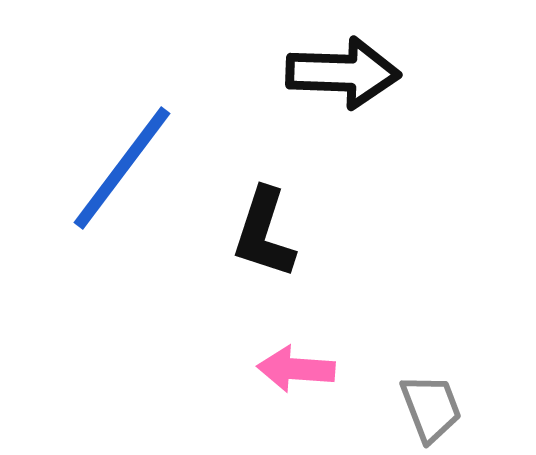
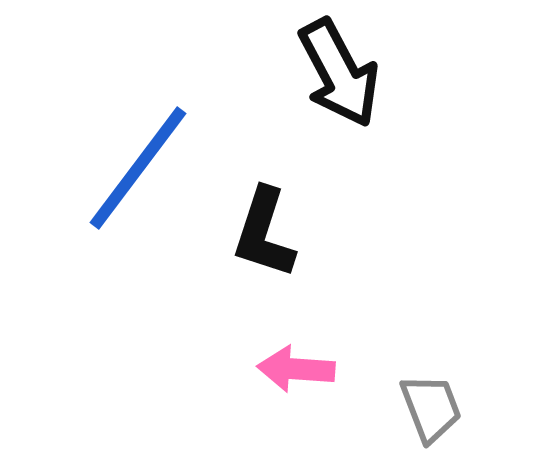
black arrow: moved 4 px left; rotated 60 degrees clockwise
blue line: moved 16 px right
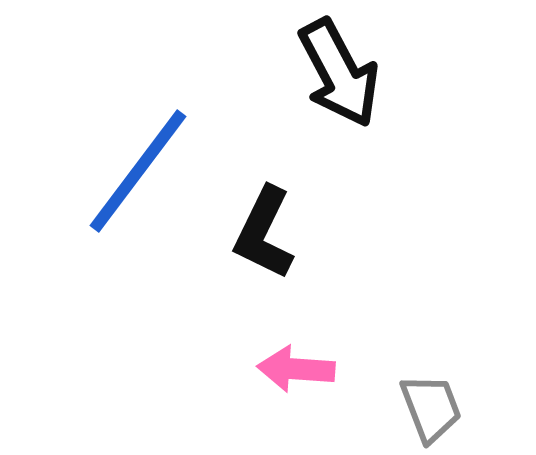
blue line: moved 3 px down
black L-shape: rotated 8 degrees clockwise
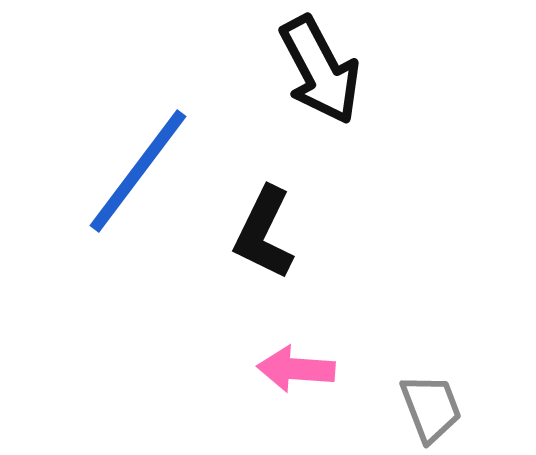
black arrow: moved 19 px left, 3 px up
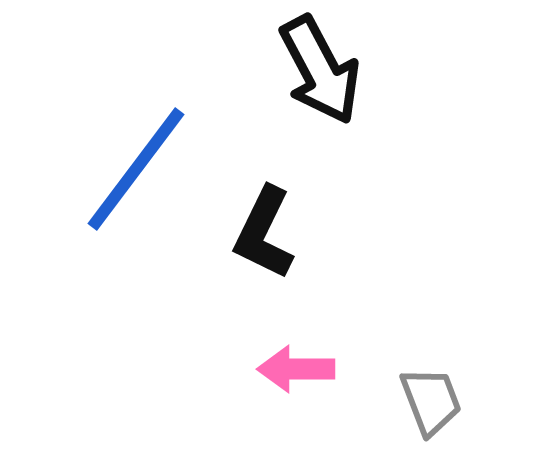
blue line: moved 2 px left, 2 px up
pink arrow: rotated 4 degrees counterclockwise
gray trapezoid: moved 7 px up
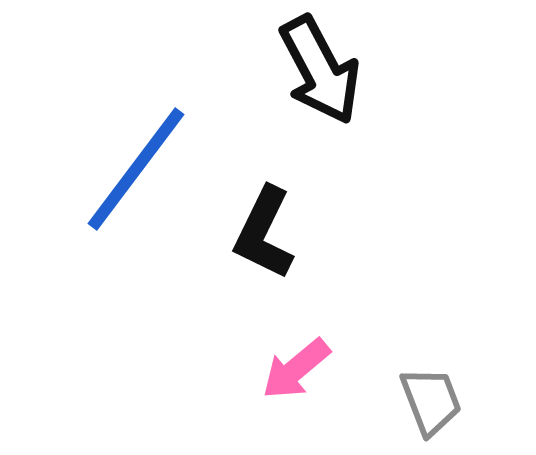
pink arrow: rotated 40 degrees counterclockwise
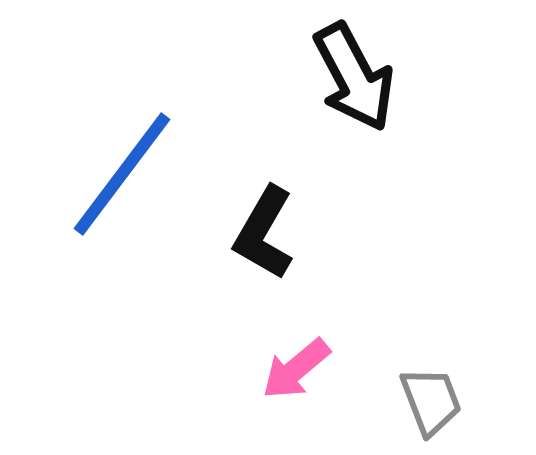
black arrow: moved 34 px right, 7 px down
blue line: moved 14 px left, 5 px down
black L-shape: rotated 4 degrees clockwise
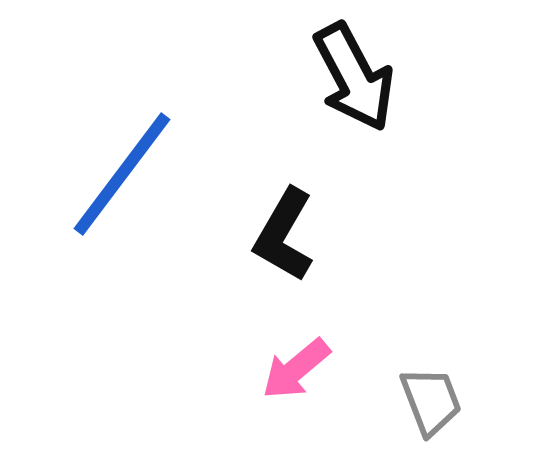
black L-shape: moved 20 px right, 2 px down
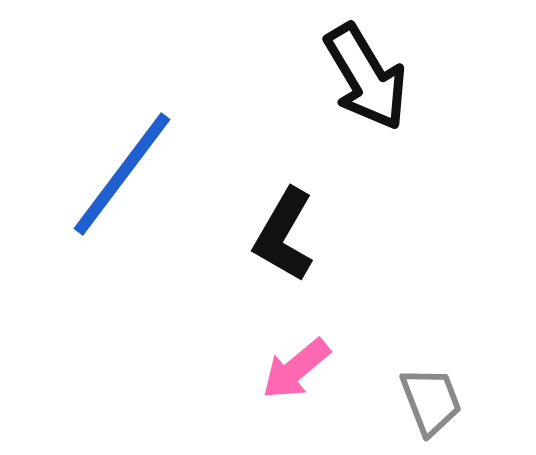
black arrow: moved 12 px right; rotated 3 degrees counterclockwise
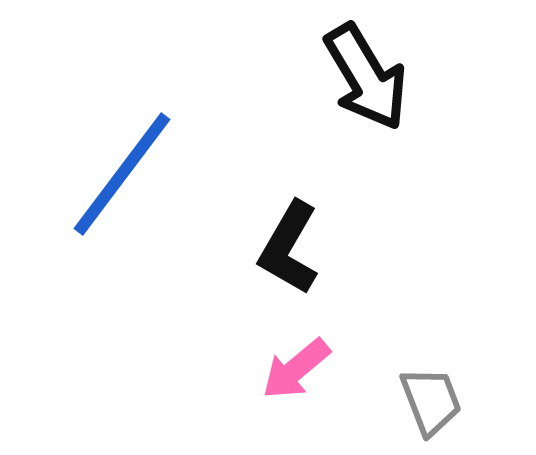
black L-shape: moved 5 px right, 13 px down
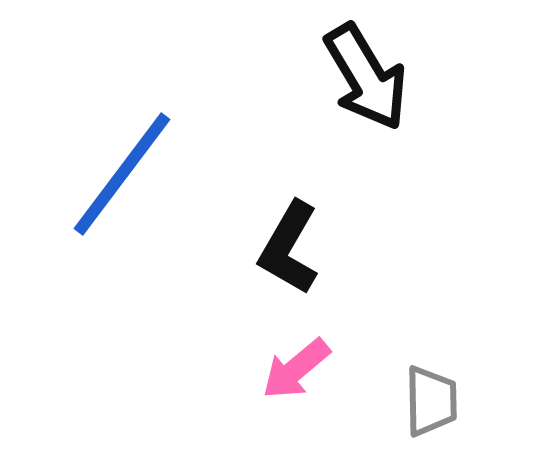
gray trapezoid: rotated 20 degrees clockwise
